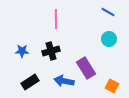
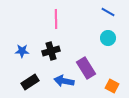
cyan circle: moved 1 px left, 1 px up
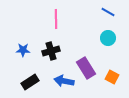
blue star: moved 1 px right, 1 px up
orange square: moved 9 px up
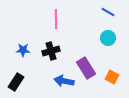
black rectangle: moved 14 px left; rotated 24 degrees counterclockwise
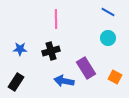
blue star: moved 3 px left, 1 px up
orange square: moved 3 px right
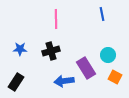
blue line: moved 6 px left, 2 px down; rotated 48 degrees clockwise
cyan circle: moved 17 px down
blue arrow: rotated 18 degrees counterclockwise
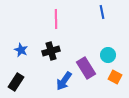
blue line: moved 2 px up
blue star: moved 1 px right, 1 px down; rotated 24 degrees clockwise
blue arrow: rotated 48 degrees counterclockwise
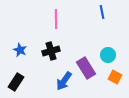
blue star: moved 1 px left
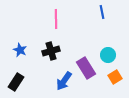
orange square: rotated 32 degrees clockwise
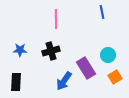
blue star: rotated 24 degrees counterclockwise
black rectangle: rotated 30 degrees counterclockwise
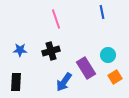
pink line: rotated 18 degrees counterclockwise
blue arrow: moved 1 px down
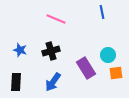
pink line: rotated 48 degrees counterclockwise
blue star: rotated 16 degrees clockwise
orange square: moved 1 px right, 4 px up; rotated 24 degrees clockwise
blue arrow: moved 11 px left
